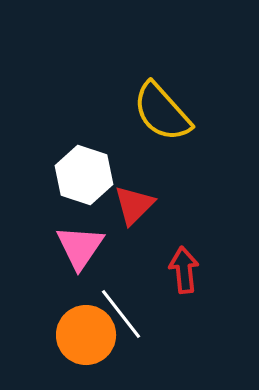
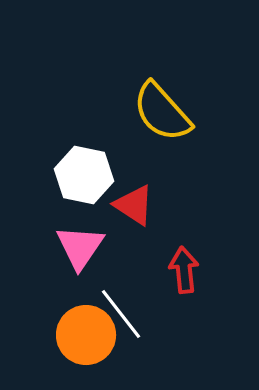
white hexagon: rotated 6 degrees counterclockwise
red triangle: rotated 42 degrees counterclockwise
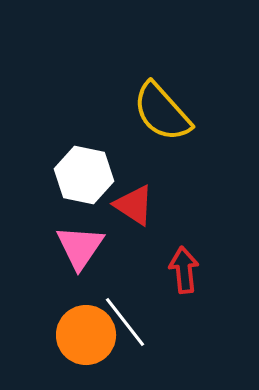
white line: moved 4 px right, 8 px down
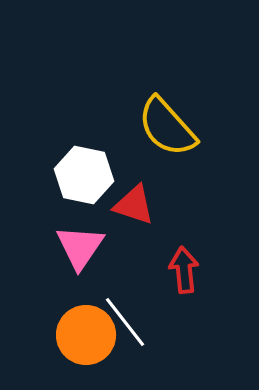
yellow semicircle: moved 5 px right, 15 px down
red triangle: rotated 15 degrees counterclockwise
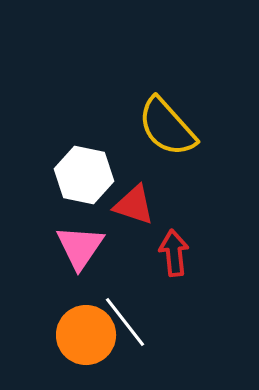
red arrow: moved 10 px left, 17 px up
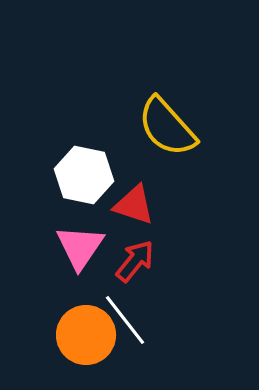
red arrow: moved 39 px left, 8 px down; rotated 45 degrees clockwise
white line: moved 2 px up
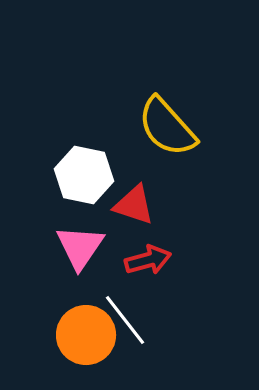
red arrow: moved 13 px right, 1 px up; rotated 36 degrees clockwise
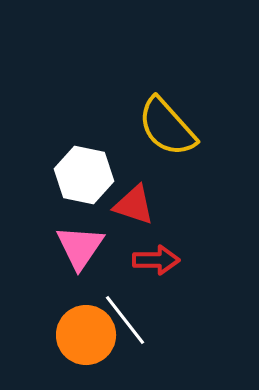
red arrow: moved 8 px right; rotated 15 degrees clockwise
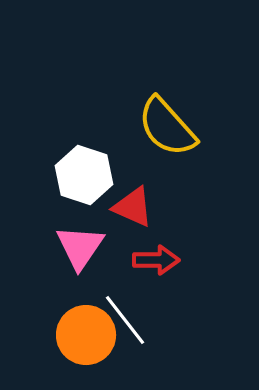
white hexagon: rotated 6 degrees clockwise
red triangle: moved 1 px left, 2 px down; rotated 6 degrees clockwise
